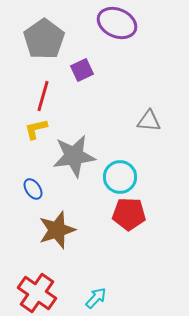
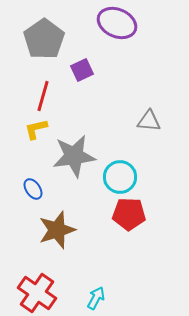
cyan arrow: rotated 15 degrees counterclockwise
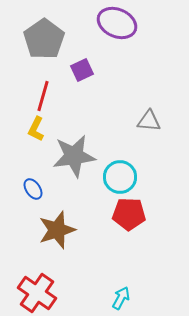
yellow L-shape: rotated 50 degrees counterclockwise
cyan arrow: moved 25 px right
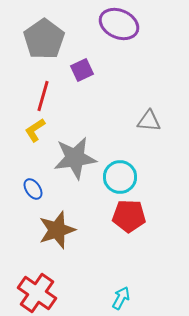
purple ellipse: moved 2 px right, 1 px down
yellow L-shape: moved 1 px left, 1 px down; rotated 30 degrees clockwise
gray star: moved 1 px right, 2 px down
red pentagon: moved 2 px down
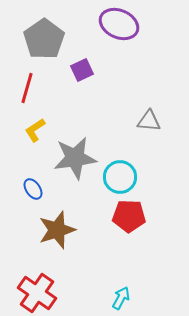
red line: moved 16 px left, 8 px up
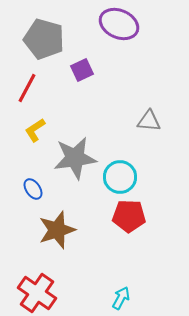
gray pentagon: rotated 21 degrees counterclockwise
red line: rotated 12 degrees clockwise
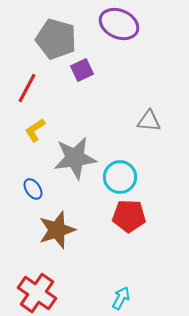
gray pentagon: moved 12 px right
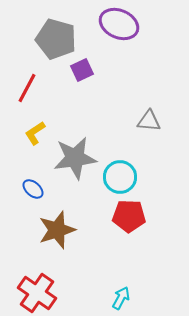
yellow L-shape: moved 3 px down
blue ellipse: rotated 15 degrees counterclockwise
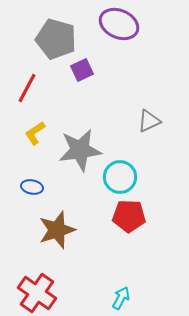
gray triangle: rotated 30 degrees counterclockwise
gray star: moved 5 px right, 8 px up
blue ellipse: moved 1 px left, 2 px up; rotated 30 degrees counterclockwise
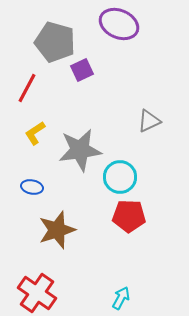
gray pentagon: moved 1 px left, 3 px down
